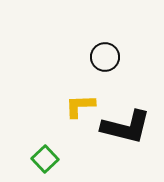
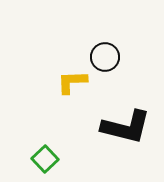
yellow L-shape: moved 8 px left, 24 px up
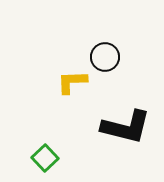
green square: moved 1 px up
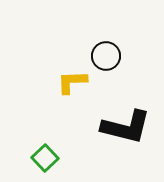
black circle: moved 1 px right, 1 px up
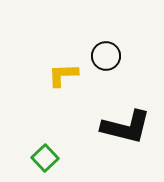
yellow L-shape: moved 9 px left, 7 px up
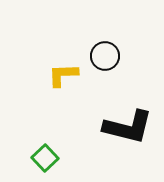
black circle: moved 1 px left
black L-shape: moved 2 px right
